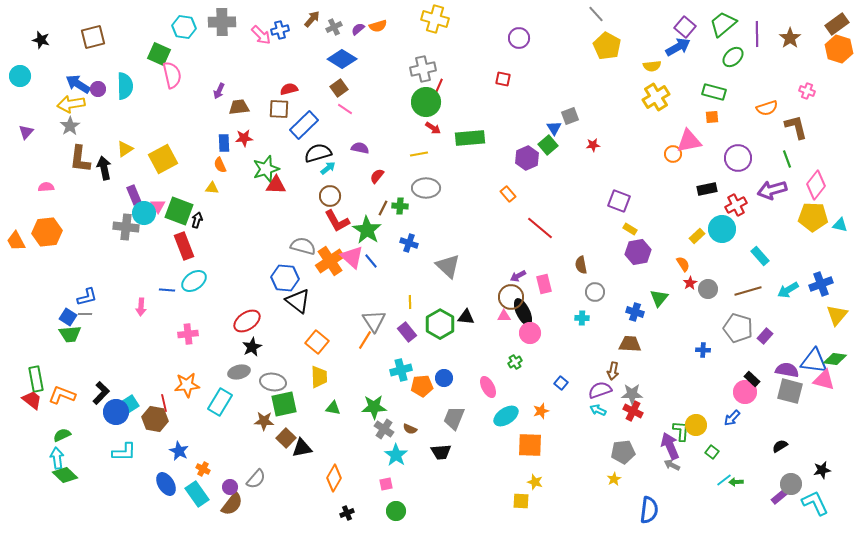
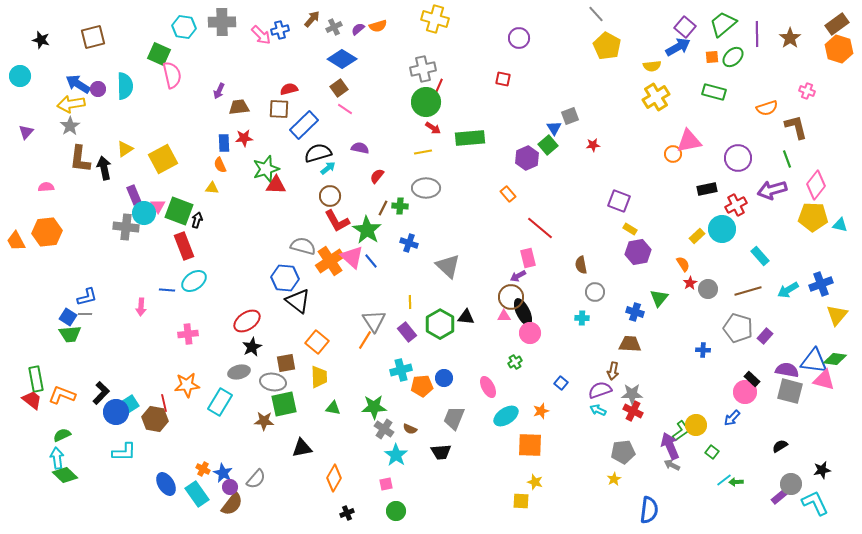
orange square at (712, 117): moved 60 px up
yellow line at (419, 154): moved 4 px right, 2 px up
pink rectangle at (544, 284): moved 16 px left, 26 px up
green L-shape at (681, 431): rotated 50 degrees clockwise
brown square at (286, 438): moved 75 px up; rotated 36 degrees clockwise
blue star at (179, 451): moved 44 px right, 22 px down
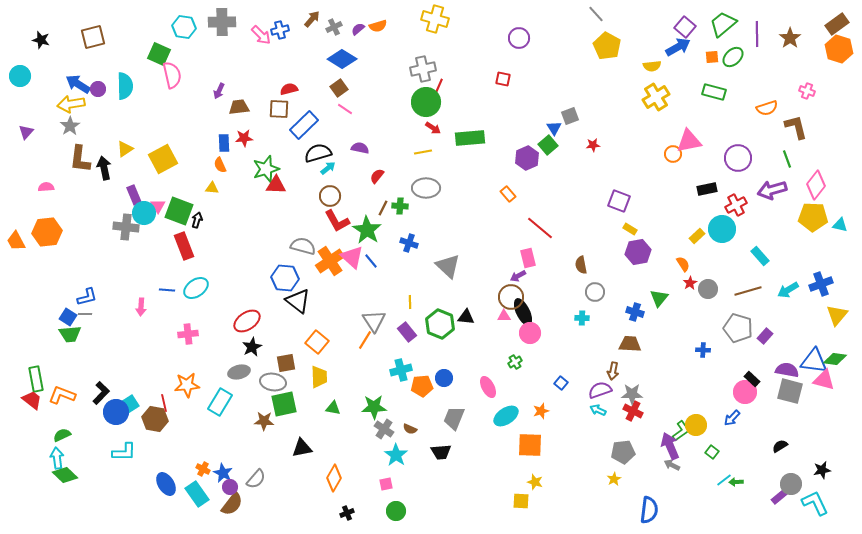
cyan ellipse at (194, 281): moved 2 px right, 7 px down
green hexagon at (440, 324): rotated 8 degrees counterclockwise
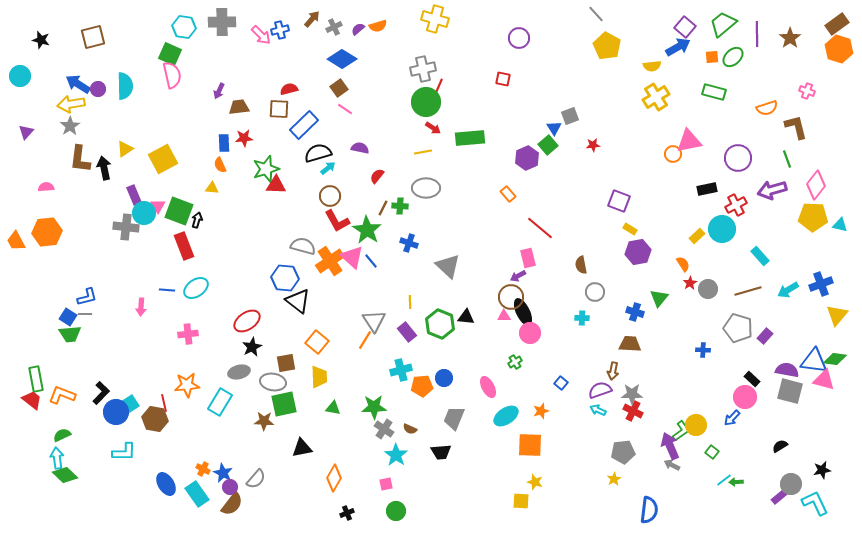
green square at (159, 54): moved 11 px right
pink circle at (745, 392): moved 5 px down
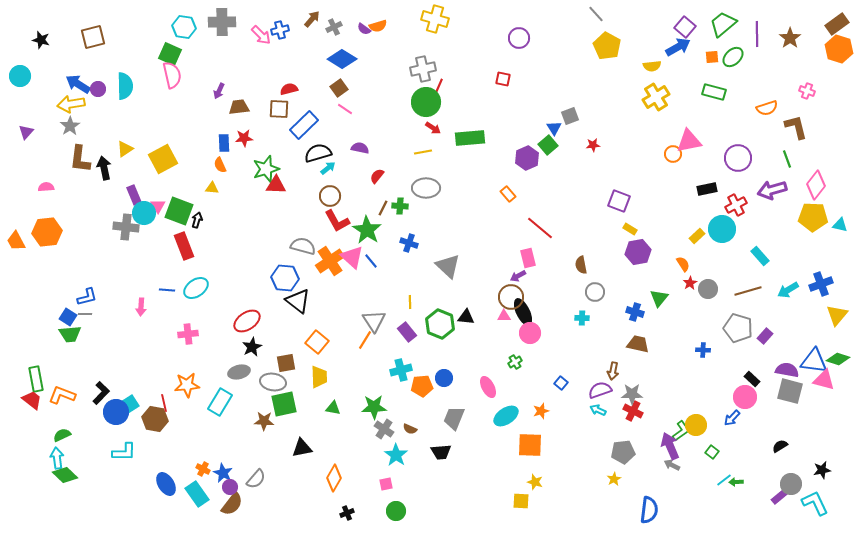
purple semicircle at (358, 29): moved 6 px right; rotated 104 degrees counterclockwise
brown trapezoid at (630, 344): moved 8 px right; rotated 10 degrees clockwise
green diamond at (835, 359): moved 3 px right; rotated 10 degrees clockwise
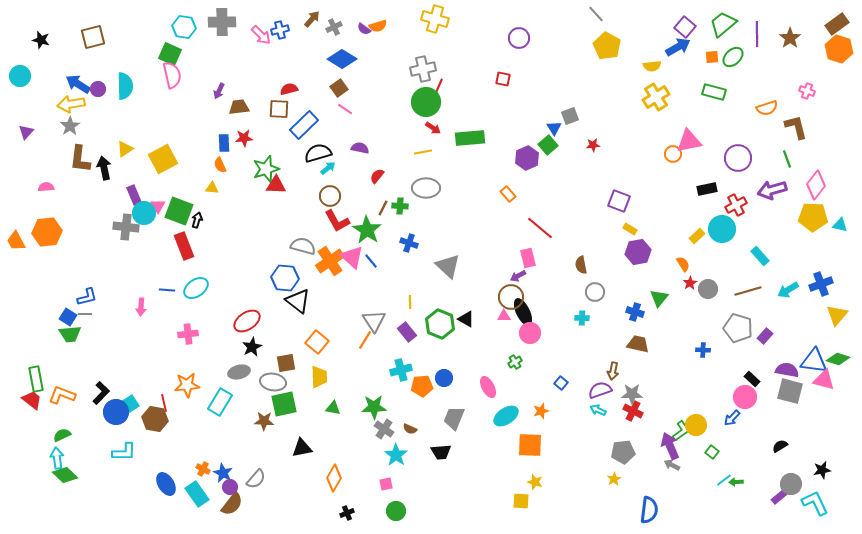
black triangle at (466, 317): moved 2 px down; rotated 24 degrees clockwise
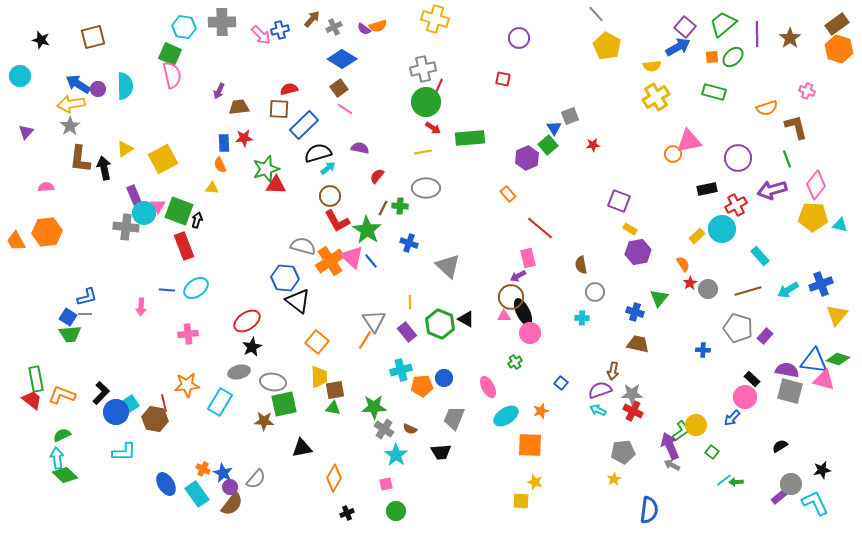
brown square at (286, 363): moved 49 px right, 27 px down
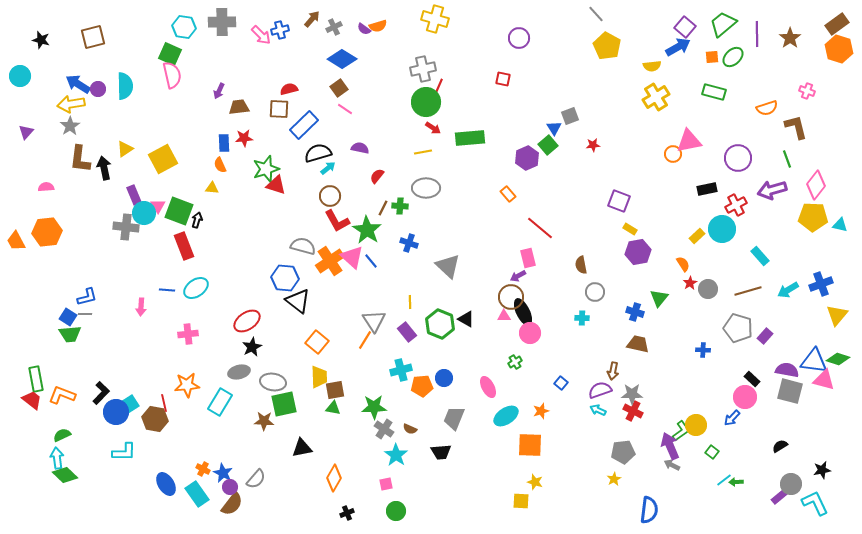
red triangle at (276, 185): rotated 15 degrees clockwise
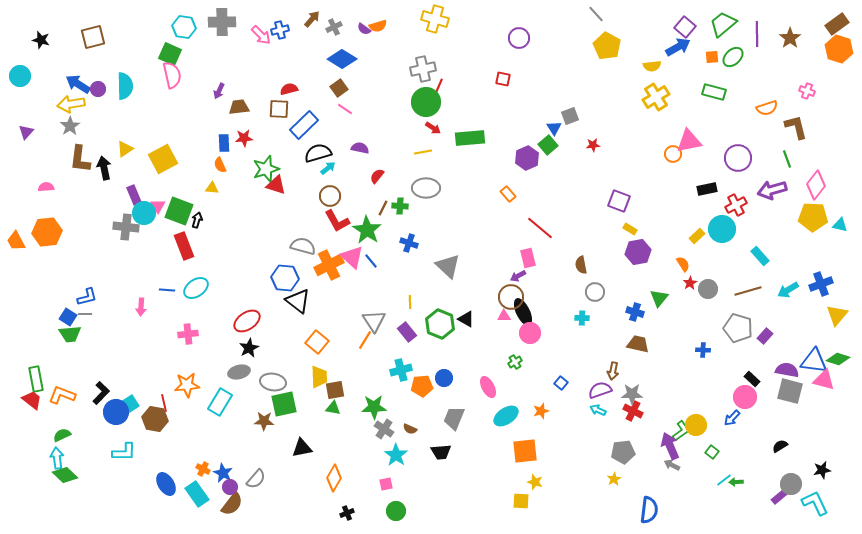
orange cross at (330, 261): moved 1 px left, 4 px down; rotated 8 degrees clockwise
black star at (252, 347): moved 3 px left, 1 px down
orange square at (530, 445): moved 5 px left, 6 px down; rotated 8 degrees counterclockwise
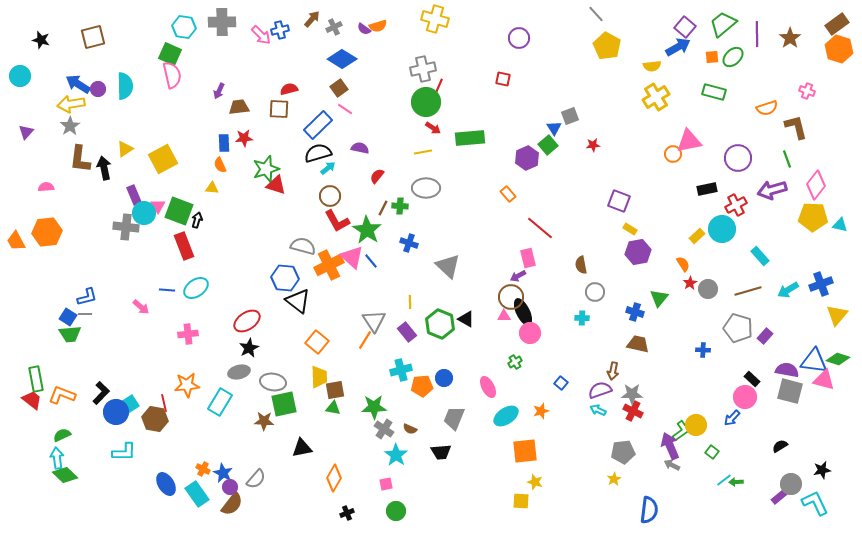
blue rectangle at (304, 125): moved 14 px right
pink arrow at (141, 307): rotated 54 degrees counterclockwise
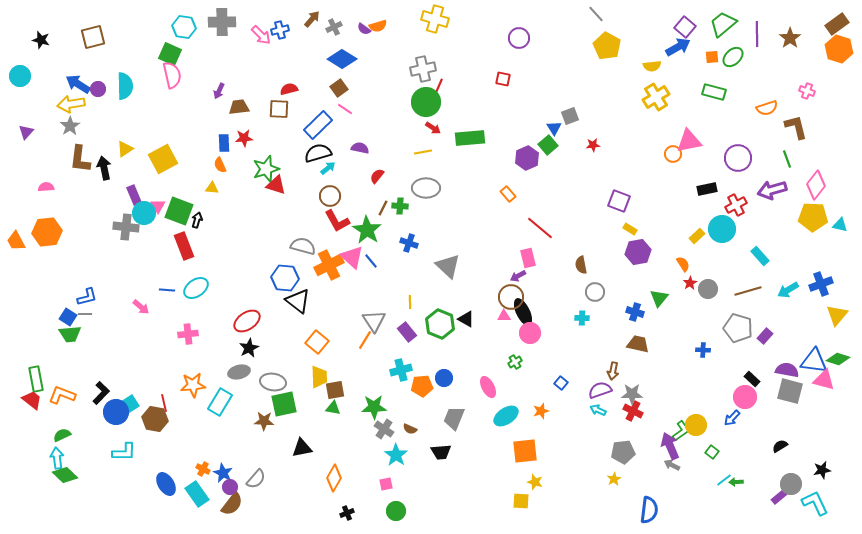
orange star at (187, 385): moved 6 px right
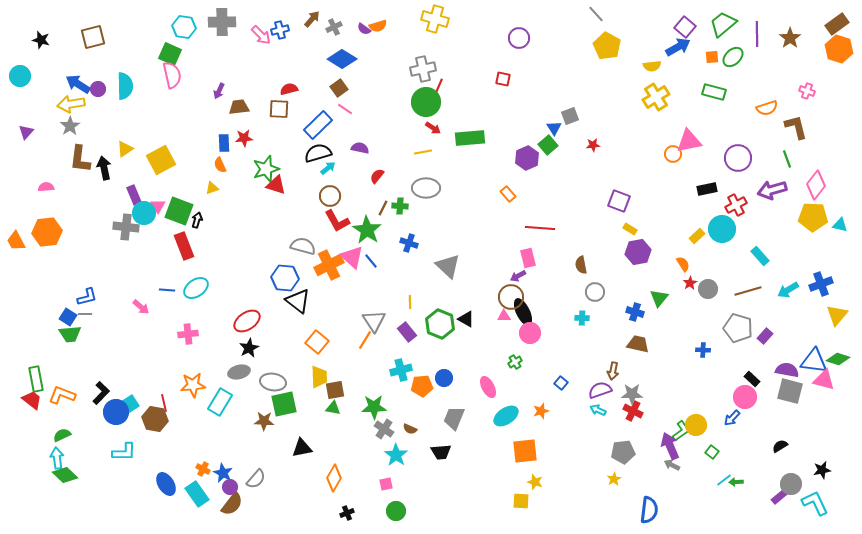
yellow square at (163, 159): moved 2 px left, 1 px down
yellow triangle at (212, 188): rotated 24 degrees counterclockwise
red line at (540, 228): rotated 36 degrees counterclockwise
